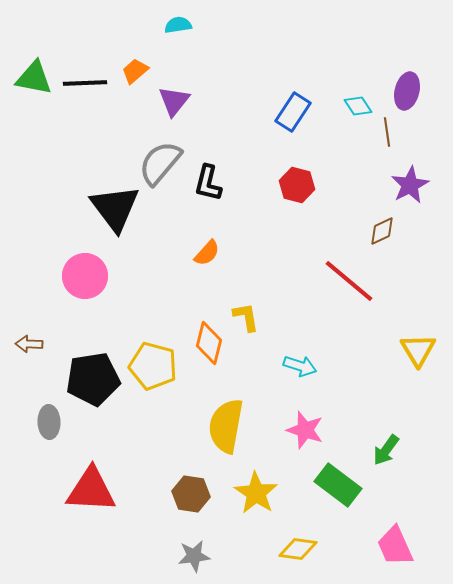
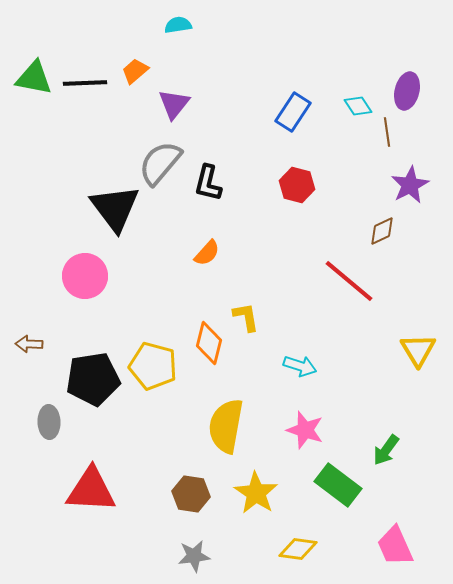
purple triangle: moved 3 px down
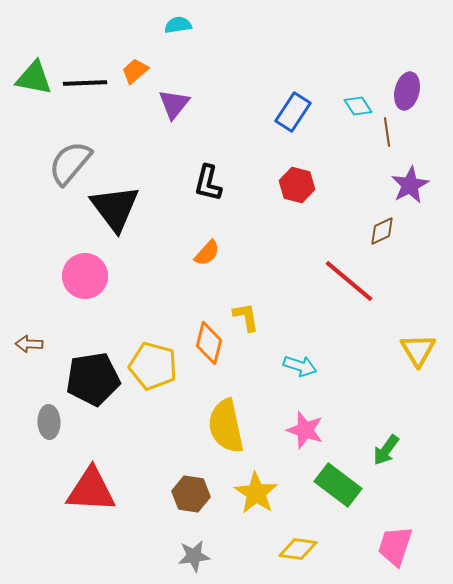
gray semicircle: moved 90 px left
yellow semicircle: rotated 22 degrees counterclockwise
pink trapezoid: rotated 42 degrees clockwise
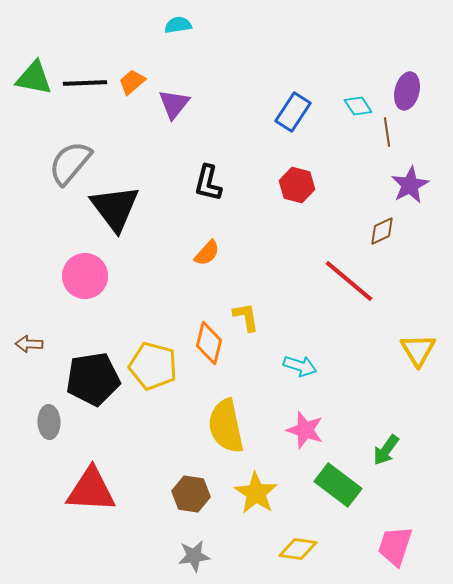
orange trapezoid: moved 3 px left, 11 px down
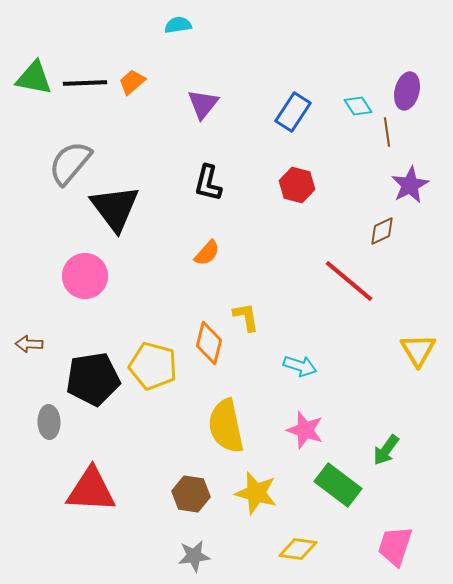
purple triangle: moved 29 px right
yellow star: rotated 18 degrees counterclockwise
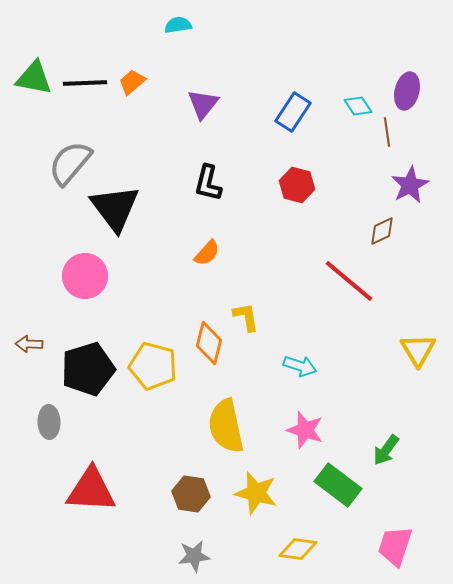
black pentagon: moved 5 px left, 10 px up; rotated 8 degrees counterclockwise
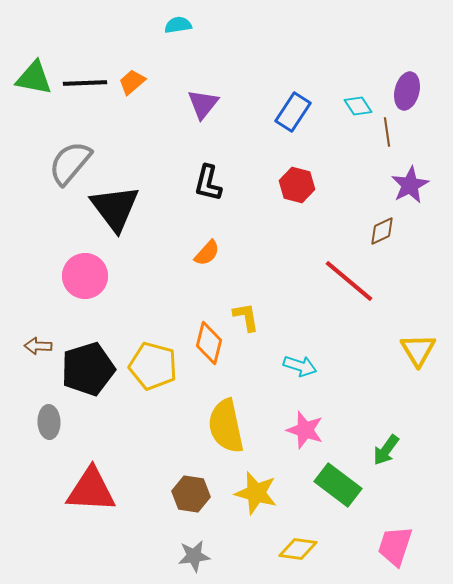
brown arrow: moved 9 px right, 2 px down
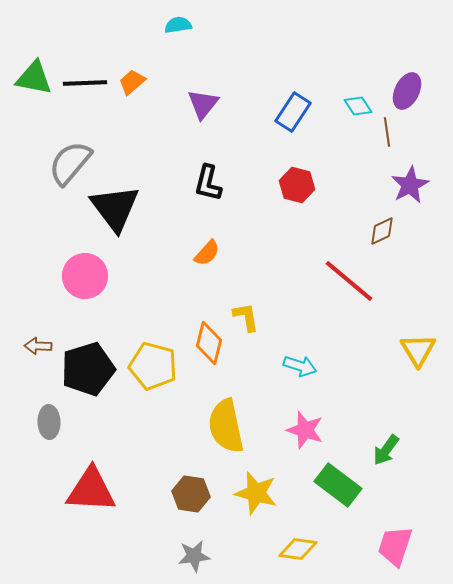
purple ellipse: rotated 12 degrees clockwise
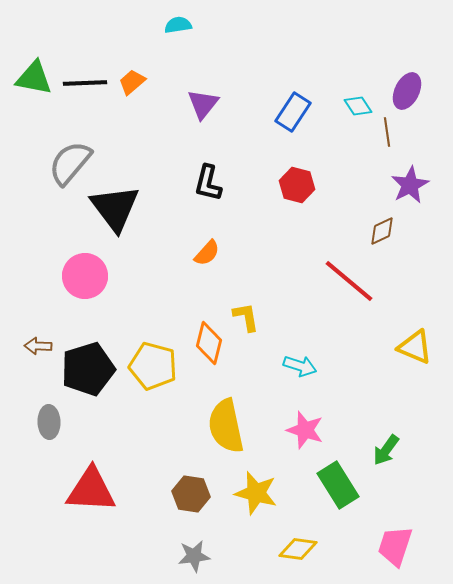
yellow triangle: moved 3 px left, 3 px up; rotated 36 degrees counterclockwise
green rectangle: rotated 21 degrees clockwise
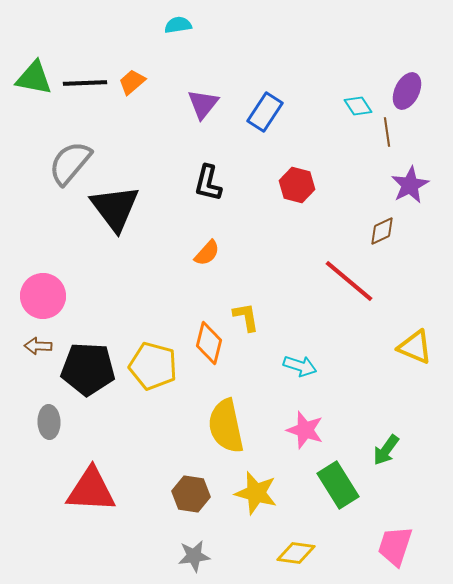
blue rectangle: moved 28 px left
pink circle: moved 42 px left, 20 px down
black pentagon: rotated 20 degrees clockwise
yellow diamond: moved 2 px left, 4 px down
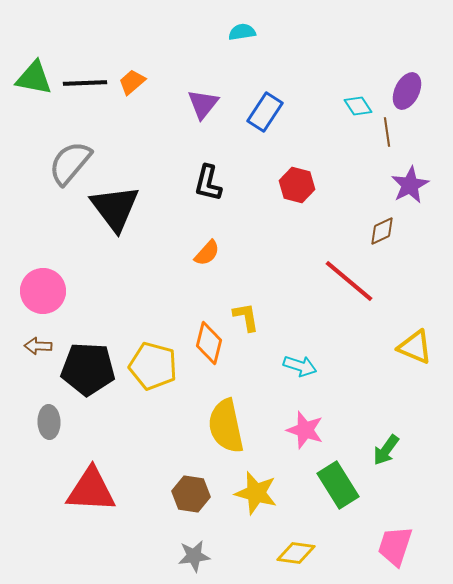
cyan semicircle: moved 64 px right, 7 px down
pink circle: moved 5 px up
